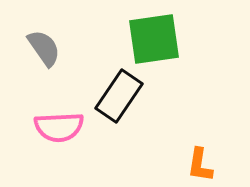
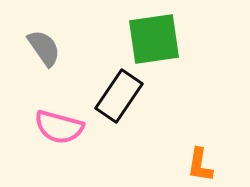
pink semicircle: rotated 18 degrees clockwise
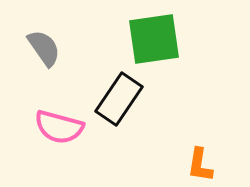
black rectangle: moved 3 px down
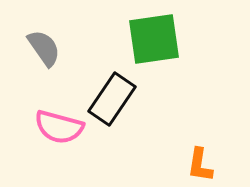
black rectangle: moved 7 px left
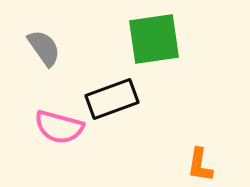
black rectangle: rotated 36 degrees clockwise
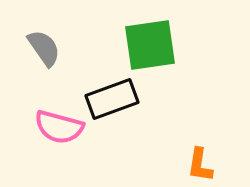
green square: moved 4 px left, 6 px down
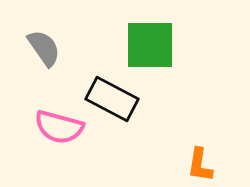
green square: rotated 8 degrees clockwise
black rectangle: rotated 48 degrees clockwise
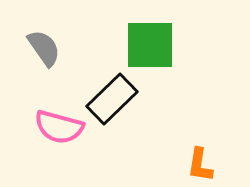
black rectangle: rotated 72 degrees counterclockwise
